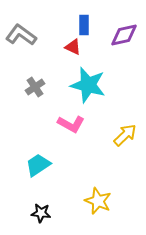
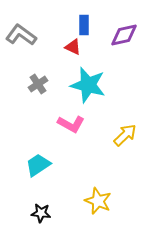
gray cross: moved 3 px right, 3 px up
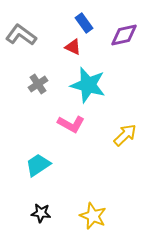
blue rectangle: moved 2 px up; rotated 36 degrees counterclockwise
yellow star: moved 5 px left, 15 px down
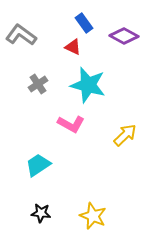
purple diamond: moved 1 px down; rotated 40 degrees clockwise
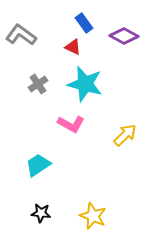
cyan star: moved 3 px left, 1 px up
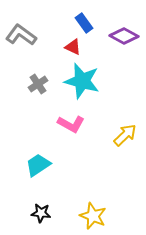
cyan star: moved 3 px left, 3 px up
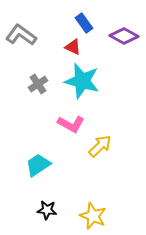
yellow arrow: moved 25 px left, 11 px down
black star: moved 6 px right, 3 px up
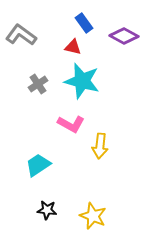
red triangle: rotated 12 degrees counterclockwise
yellow arrow: rotated 140 degrees clockwise
